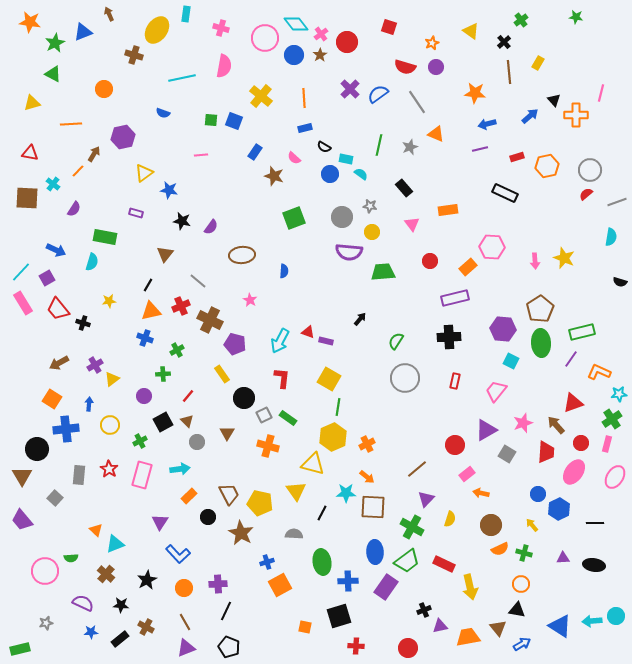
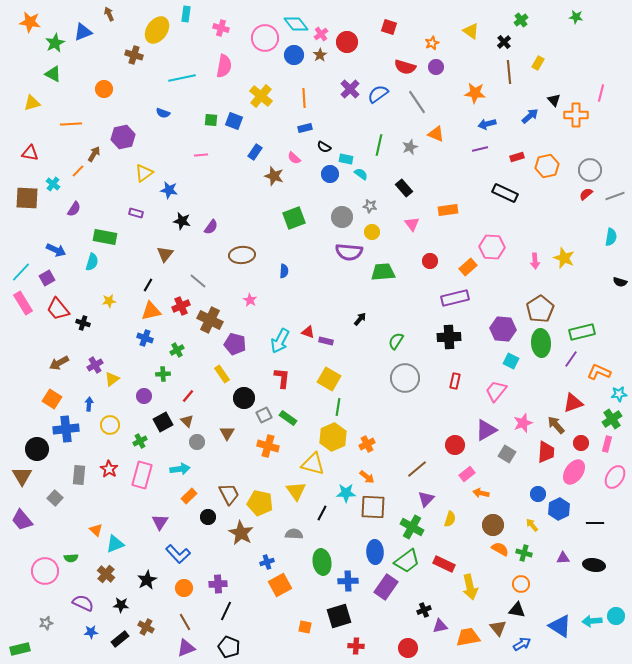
gray line at (617, 202): moved 2 px left, 6 px up
brown circle at (491, 525): moved 2 px right
orange semicircle at (500, 549): rotated 126 degrees counterclockwise
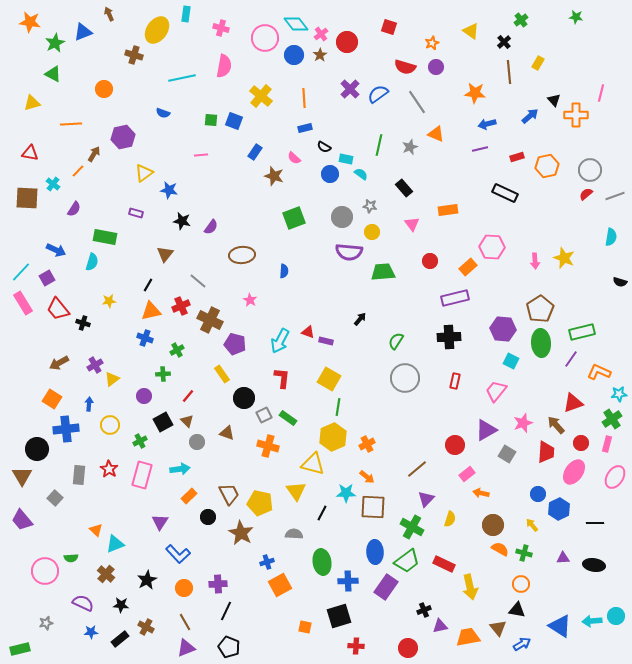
brown triangle at (227, 433): rotated 42 degrees counterclockwise
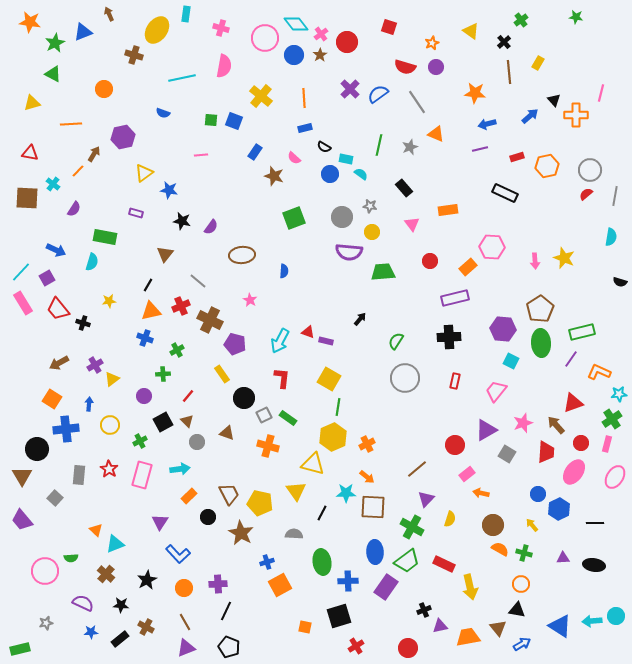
gray line at (615, 196): rotated 60 degrees counterclockwise
red cross at (356, 646): rotated 35 degrees counterclockwise
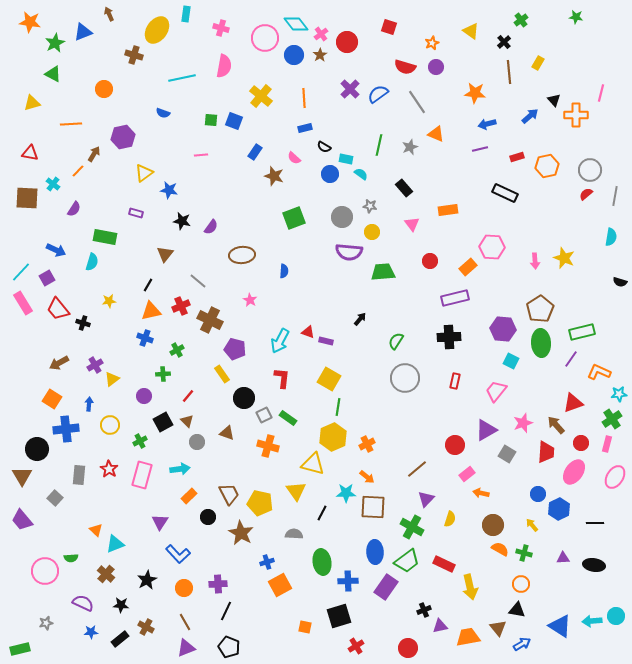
purple pentagon at (235, 344): moved 5 px down
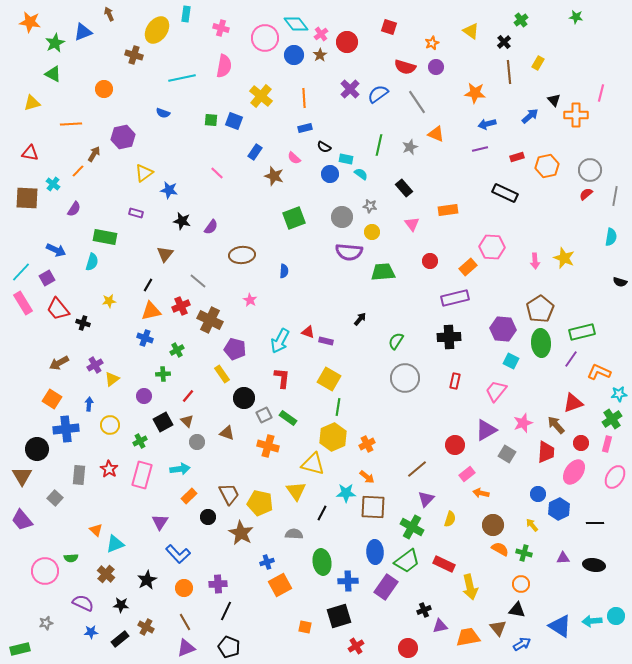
pink line at (201, 155): moved 16 px right, 18 px down; rotated 48 degrees clockwise
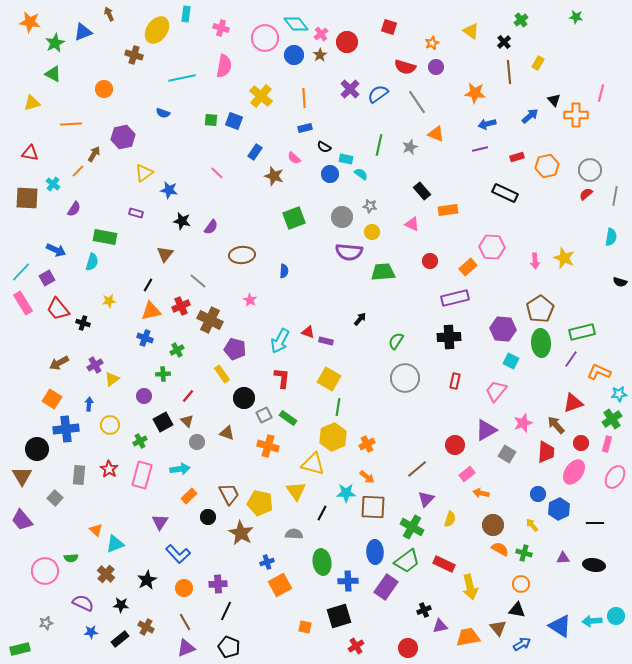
black rectangle at (404, 188): moved 18 px right, 3 px down
pink triangle at (412, 224): rotated 28 degrees counterclockwise
